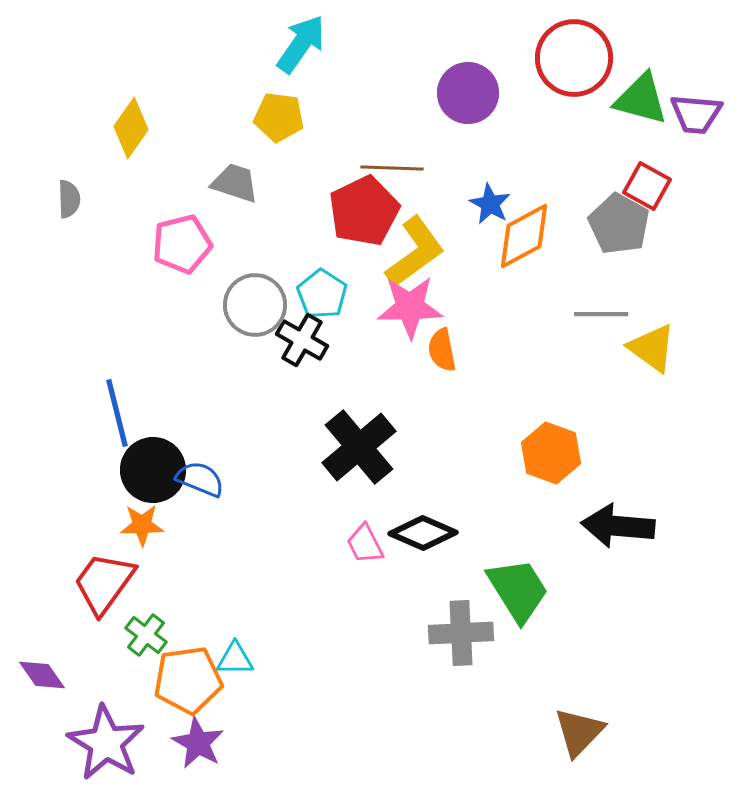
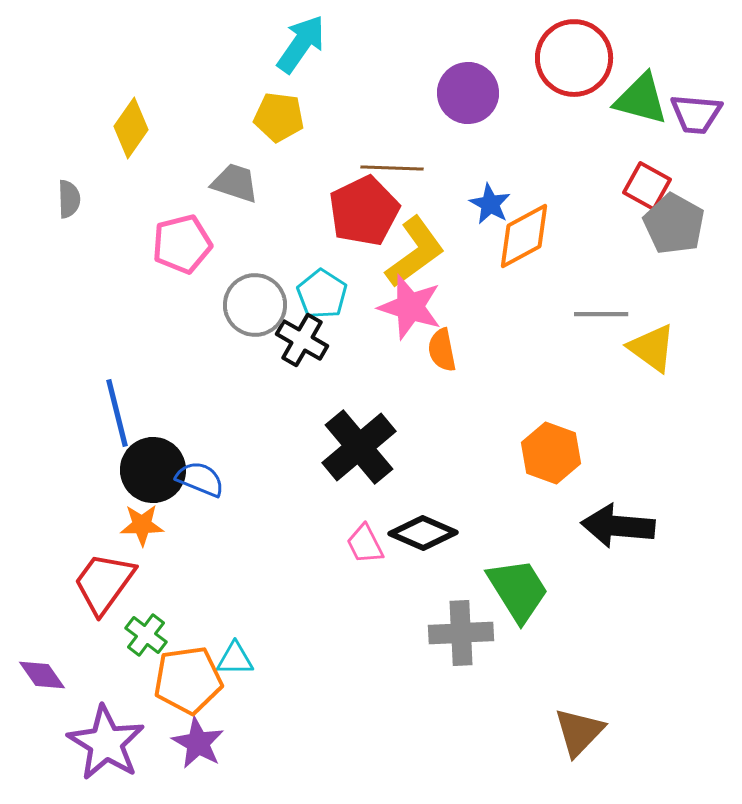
gray pentagon at (619, 224): moved 55 px right
pink star at (410, 307): rotated 18 degrees clockwise
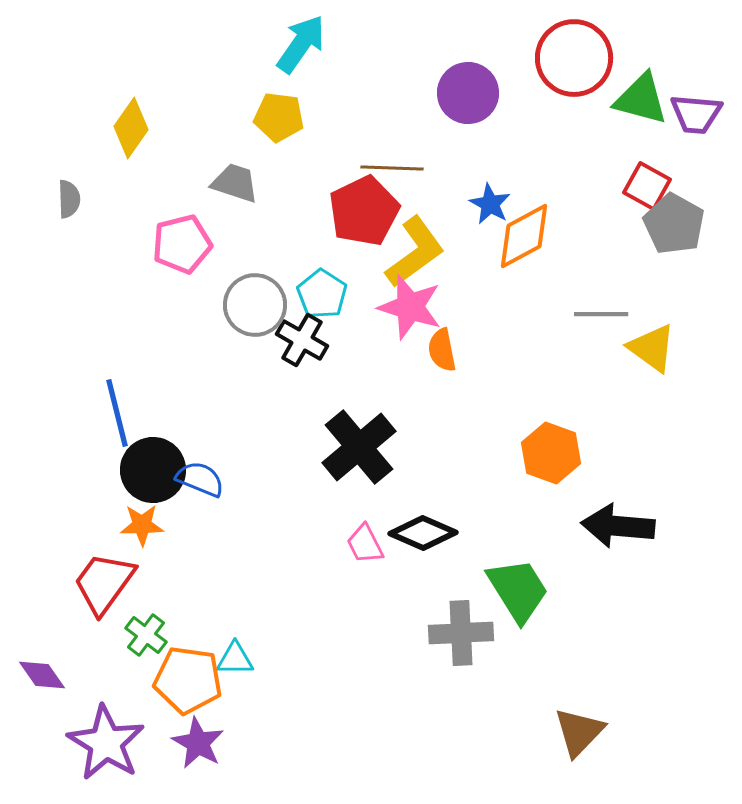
orange pentagon at (188, 680): rotated 16 degrees clockwise
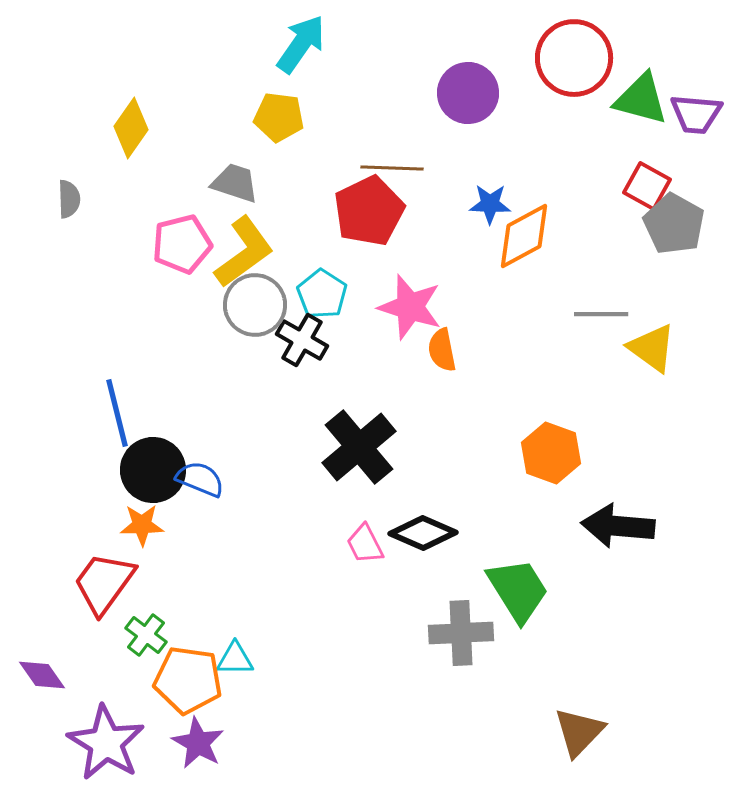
blue star at (490, 204): rotated 27 degrees counterclockwise
red pentagon at (364, 211): moved 5 px right
yellow L-shape at (415, 252): moved 171 px left
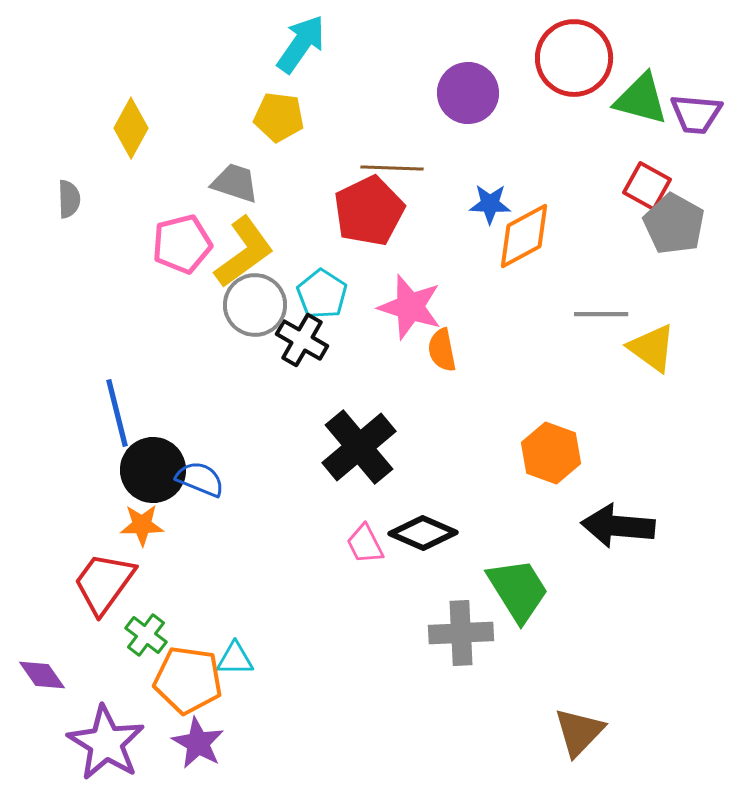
yellow diamond at (131, 128): rotated 6 degrees counterclockwise
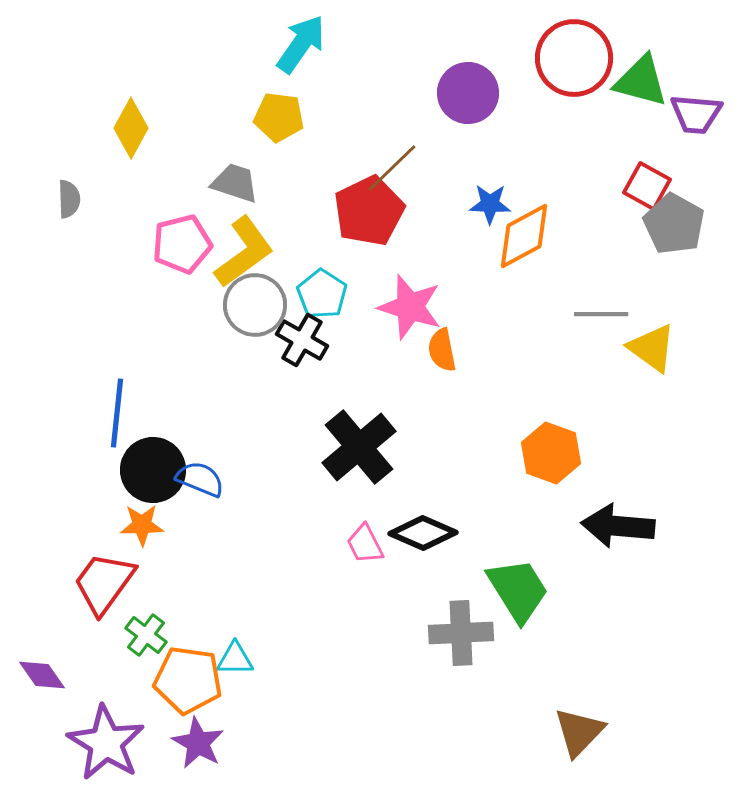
green triangle at (641, 99): moved 18 px up
brown line at (392, 168): rotated 46 degrees counterclockwise
blue line at (117, 413): rotated 20 degrees clockwise
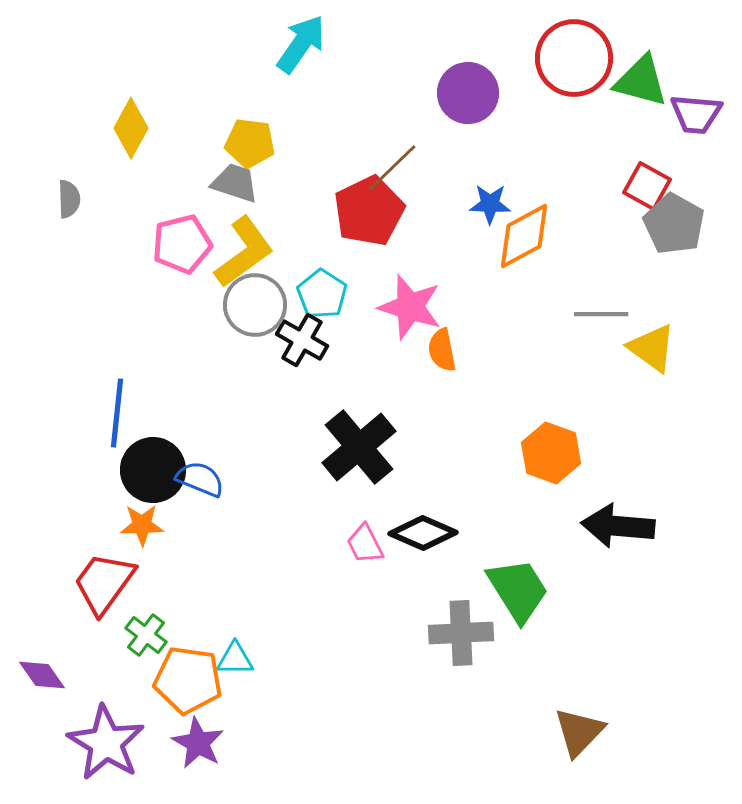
yellow pentagon at (279, 117): moved 29 px left, 26 px down
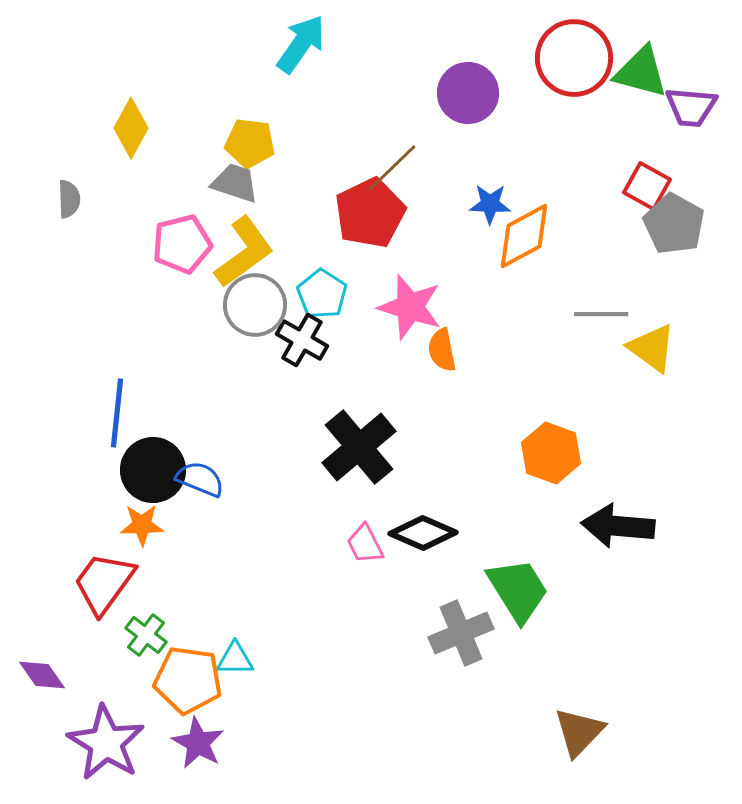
green triangle at (641, 81): moved 9 px up
purple trapezoid at (696, 114): moved 5 px left, 7 px up
red pentagon at (369, 211): moved 1 px right, 2 px down
gray cross at (461, 633): rotated 20 degrees counterclockwise
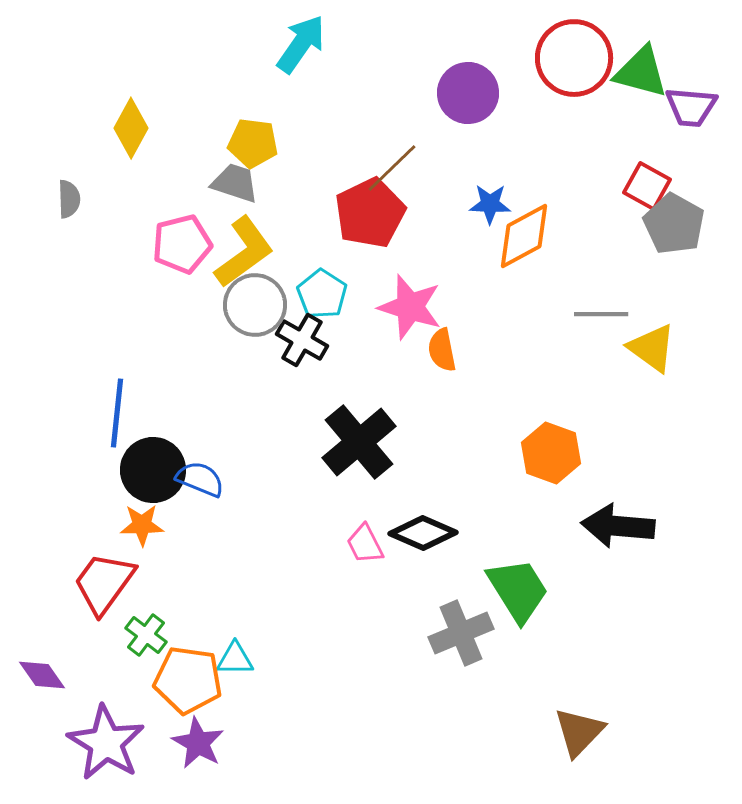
yellow pentagon at (250, 143): moved 3 px right
black cross at (359, 447): moved 5 px up
